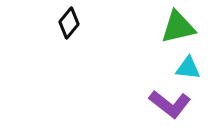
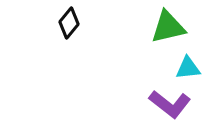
green triangle: moved 10 px left
cyan triangle: rotated 12 degrees counterclockwise
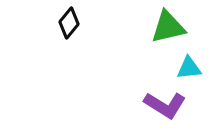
cyan triangle: moved 1 px right
purple L-shape: moved 5 px left, 1 px down; rotated 6 degrees counterclockwise
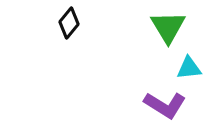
green triangle: rotated 48 degrees counterclockwise
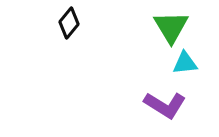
green triangle: moved 3 px right
cyan triangle: moved 4 px left, 5 px up
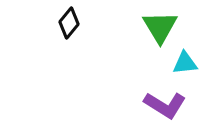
green triangle: moved 11 px left
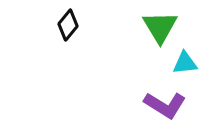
black diamond: moved 1 px left, 2 px down
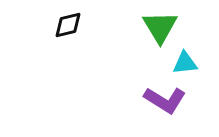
black diamond: rotated 36 degrees clockwise
purple L-shape: moved 5 px up
